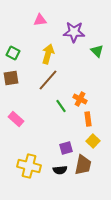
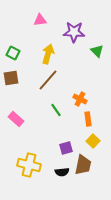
green line: moved 5 px left, 4 px down
yellow cross: moved 1 px up
black semicircle: moved 2 px right, 2 px down
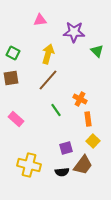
brown trapezoid: rotated 25 degrees clockwise
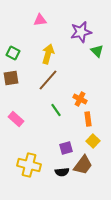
purple star: moved 7 px right; rotated 15 degrees counterclockwise
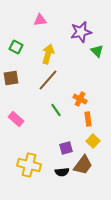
green square: moved 3 px right, 6 px up
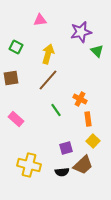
brown trapezoid: rotated 10 degrees clockwise
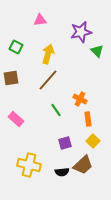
purple square: moved 1 px left, 5 px up
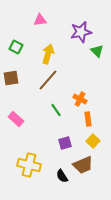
brown trapezoid: rotated 20 degrees clockwise
black semicircle: moved 4 px down; rotated 64 degrees clockwise
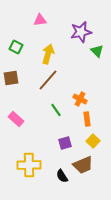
orange rectangle: moved 1 px left
yellow cross: rotated 15 degrees counterclockwise
